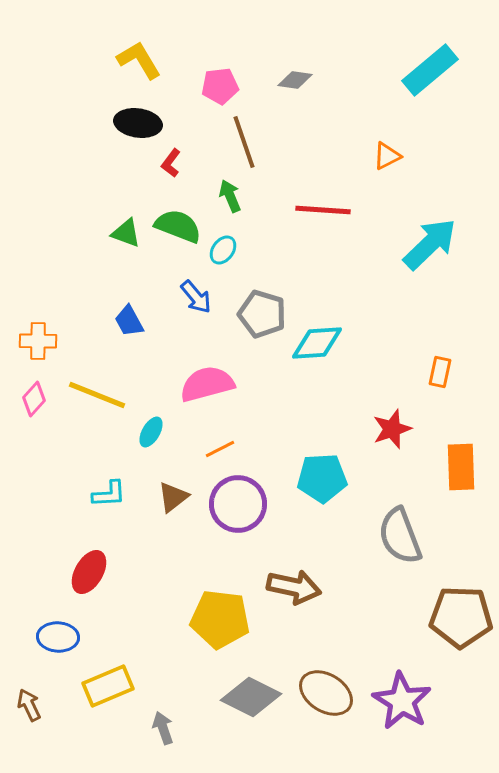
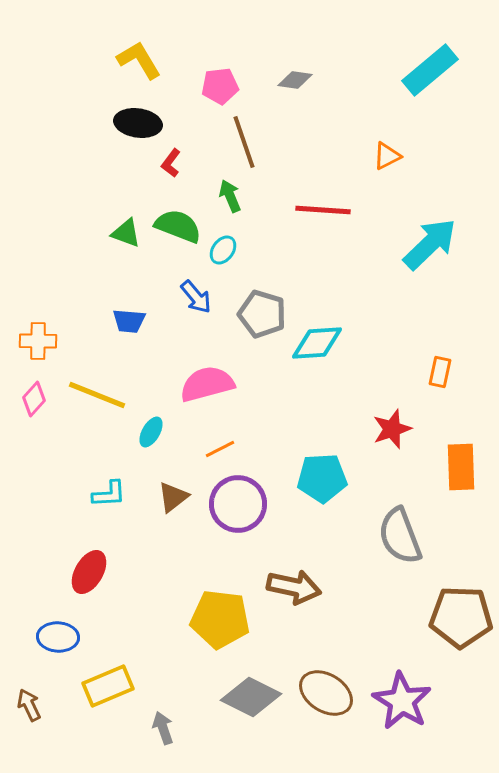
blue trapezoid at (129, 321): rotated 56 degrees counterclockwise
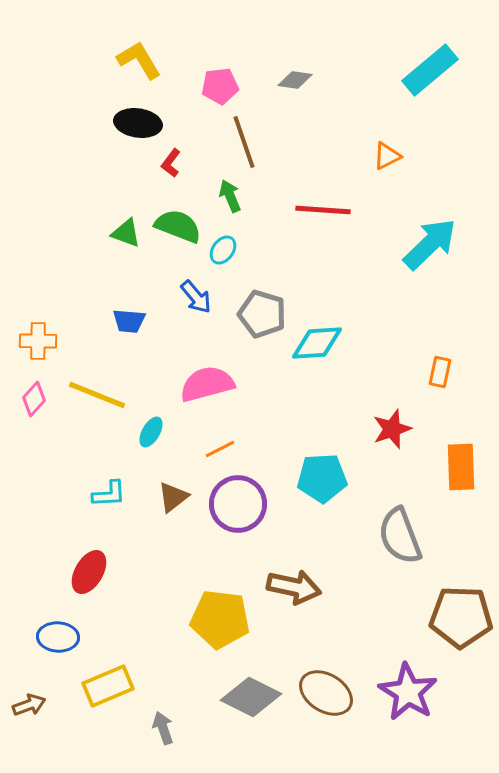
purple star at (402, 701): moved 6 px right, 9 px up
brown arrow at (29, 705): rotated 96 degrees clockwise
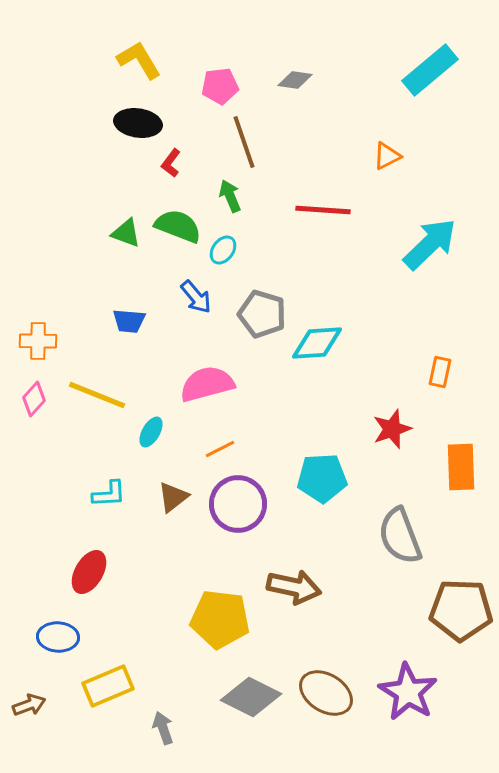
brown pentagon at (461, 617): moved 7 px up
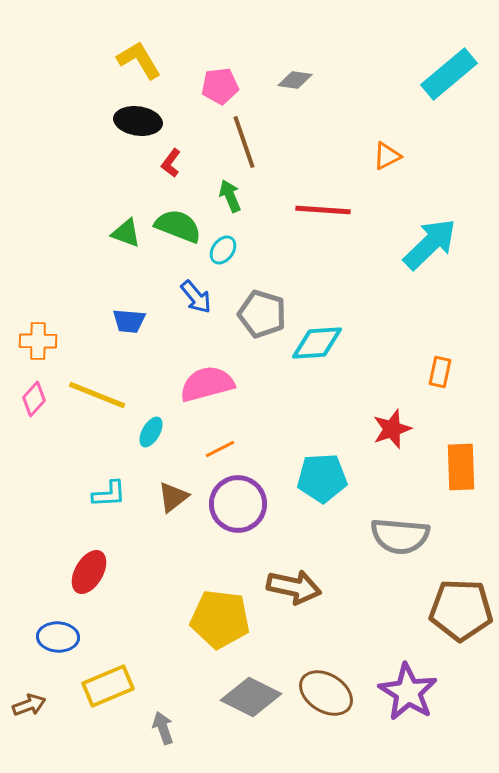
cyan rectangle at (430, 70): moved 19 px right, 4 px down
black ellipse at (138, 123): moved 2 px up
gray semicircle at (400, 536): rotated 64 degrees counterclockwise
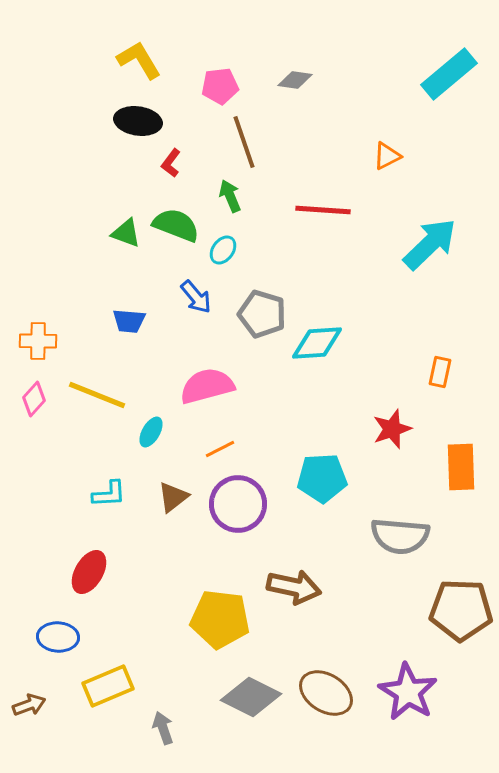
green semicircle at (178, 226): moved 2 px left, 1 px up
pink semicircle at (207, 384): moved 2 px down
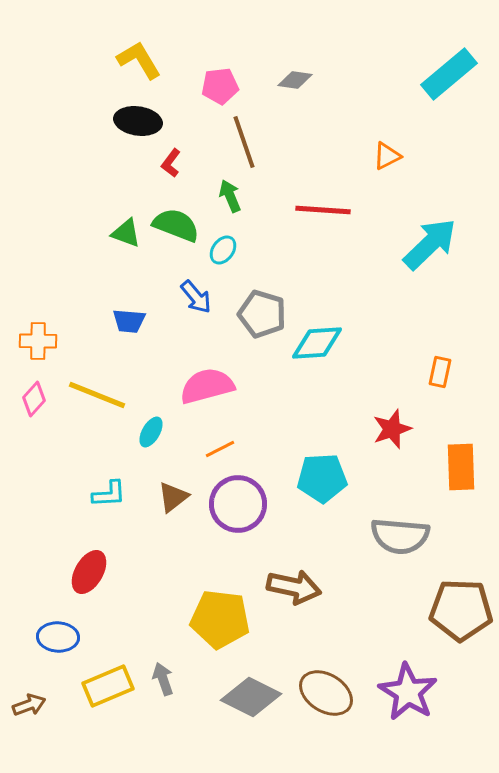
gray arrow at (163, 728): moved 49 px up
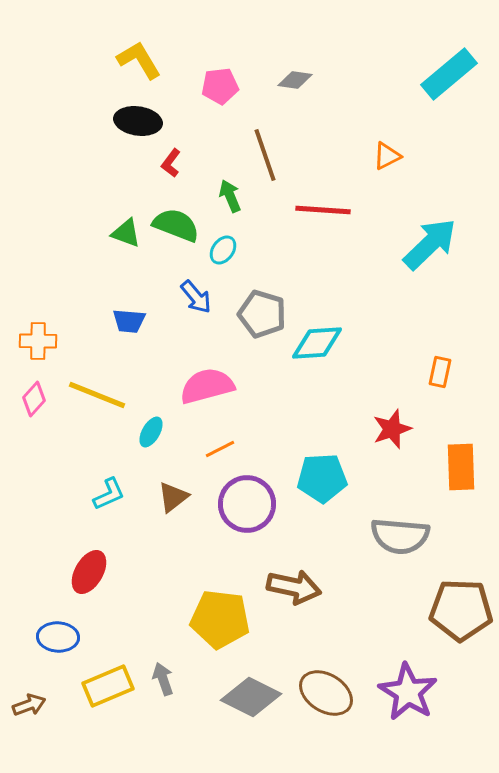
brown line at (244, 142): moved 21 px right, 13 px down
cyan L-shape at (109, 494): rotated 21 degrees counterclockwise
purple circle at (238, 504): moved 9 px right
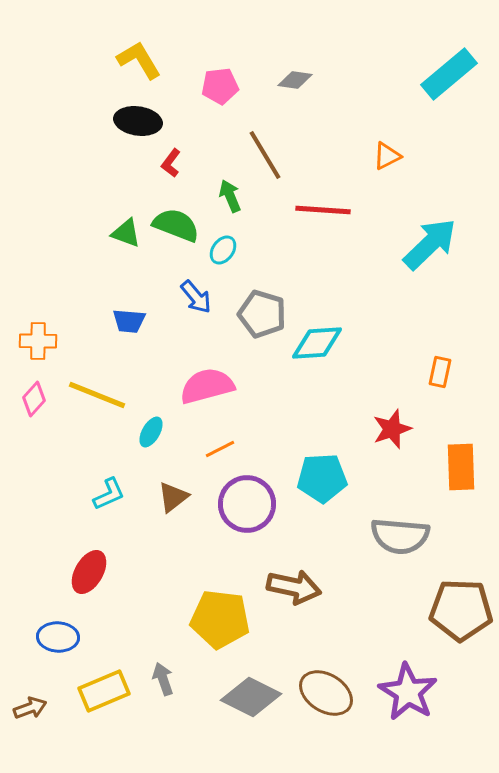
brown line at (265, 155): rotated 12 degrees counterclockwise
yellow rectangle at (108, 686): moved 4 px left, 5 px down
brown arrow at (29, 705): moved 1 px right, 3 px down
